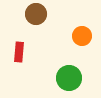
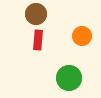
red rectangle: moved 19 px right, 12 px up
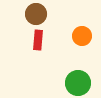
green circle: moved 9 px right, 5 px down
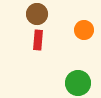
brown circle: moved 1 px right
orange circle: moved 2 px right, 6 px up
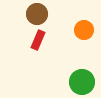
red rectangle: rotated 18 degrees clockwise
green circle: moved 4 px right, 1 px up
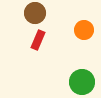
brown circle: moved 2 px left, 1 px up
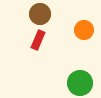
brown circle: moved 5 px right, 1 px down
green circle: moved 2 px left, 1 px down
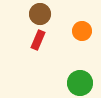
orange circle: moved 2 px left, 1 px down
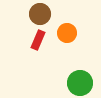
orange circle: moved 15 px left, 2 px down
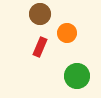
red rectangle: moved 2 px right, 7 px down
green circle: moved 3 px left, 7 px up
